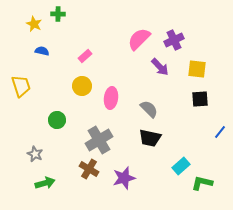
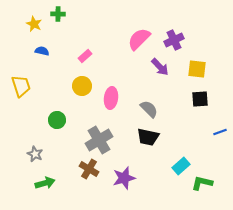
blue line: rotated 32 degrees clockwise
black trapezoid: moved 2 px left, 1 px up
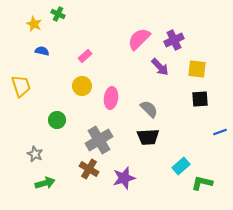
green cross: rotated 24 degrees clockwise
black trapezoid: rotated 15 degrees counterclockwise
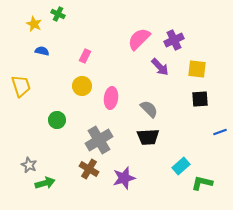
pink rectangle: rotated 24 degrees counterclockwise
gray star: moved 6 px left, 11 px down
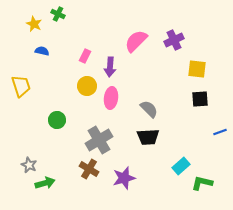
pink semicircle: moved 3 px left, 2 px down
purple arrow: moved 50 px left; rotated 48 degrees clockwise
yellow circle: moved 5 px right
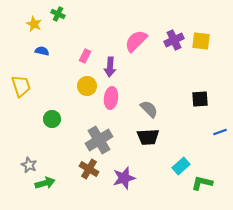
yellow square: moved 4 px right, 28 px up
green circle: moved 5 px left, 1 px up
